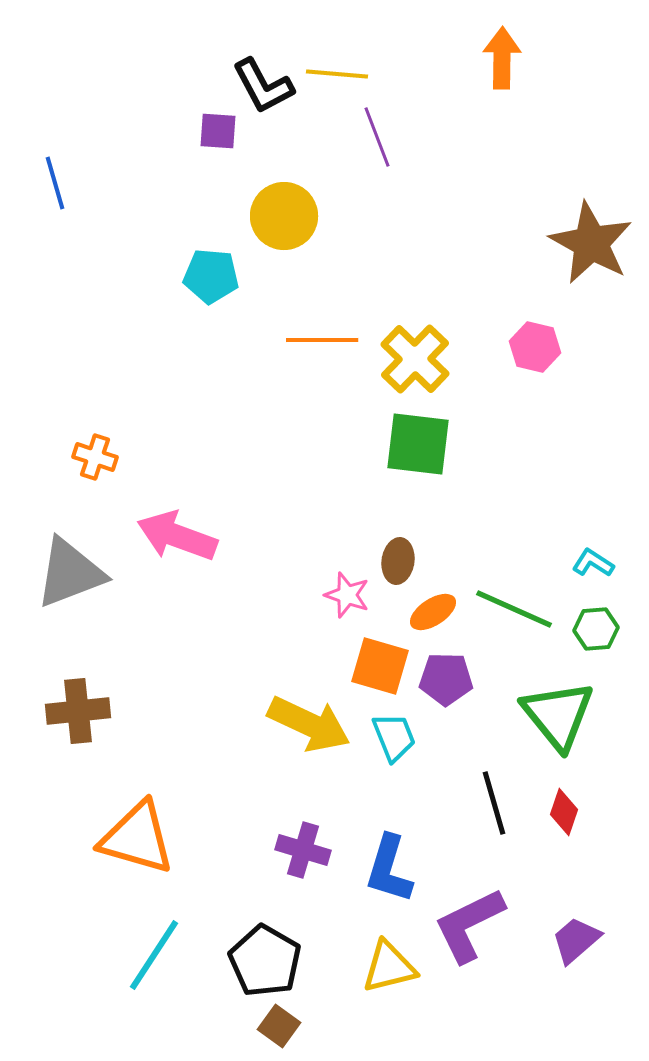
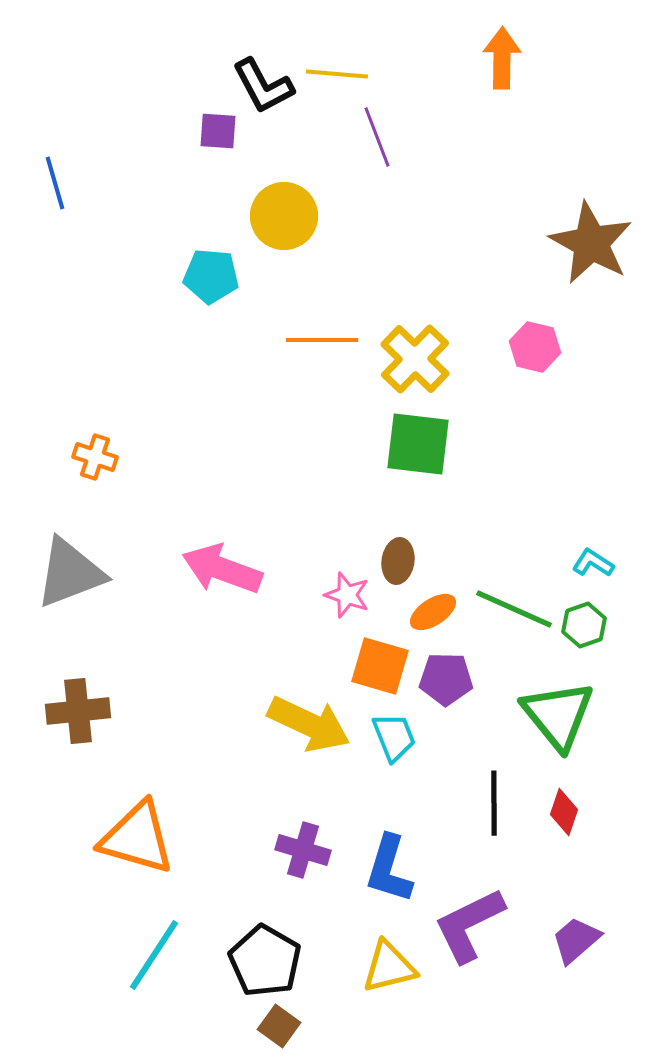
pink arrow: moved 45 px right, 33 px down
green hexagon: moved 12 px left, 4 px up; rotated 15 degrees counterclockwise
black line: rotated 16 degrees clockwise
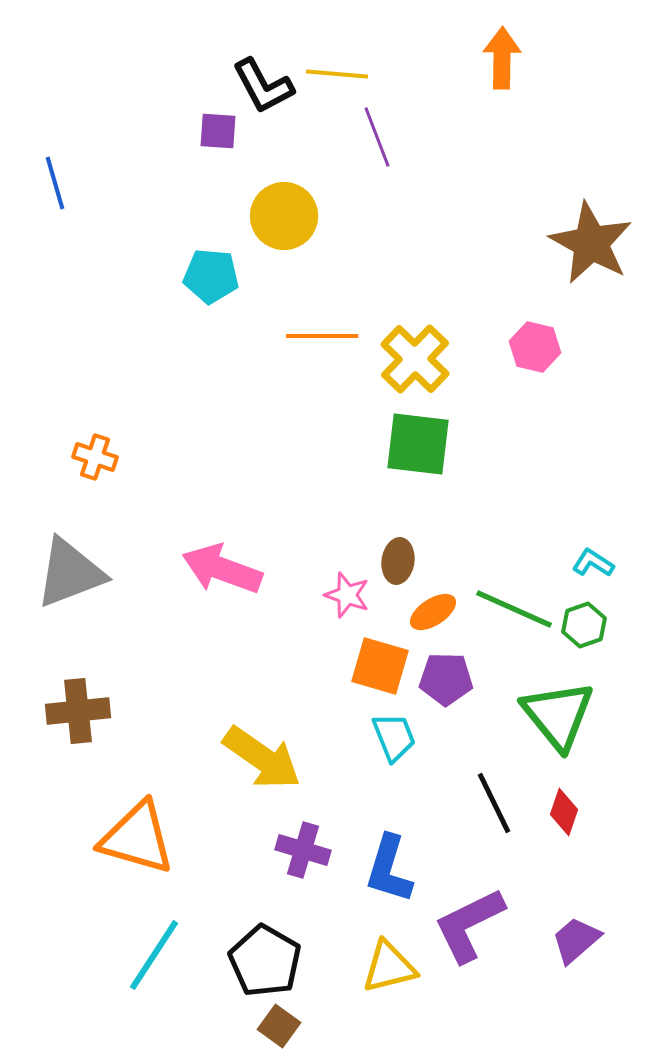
orange line: moved 4 px up
yellow arrow: moved 47 px left, 34 px down; rotated 10 degrees clockwise
black line: rotated 26 degrees counterclockwise
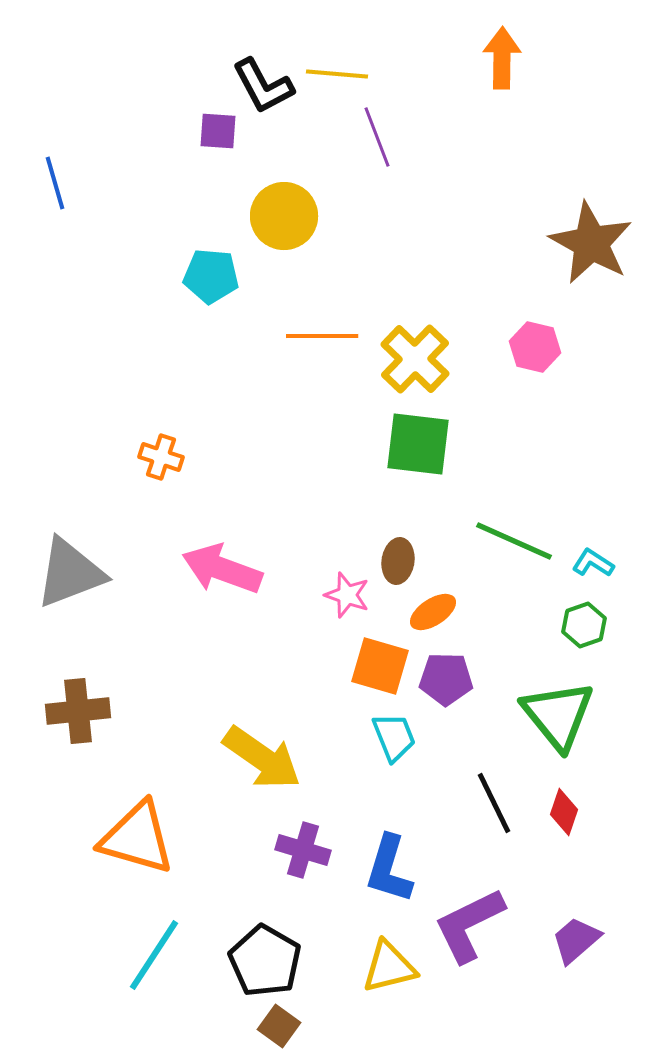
orange cross: moved 66 px right
green line: moved 68 px up
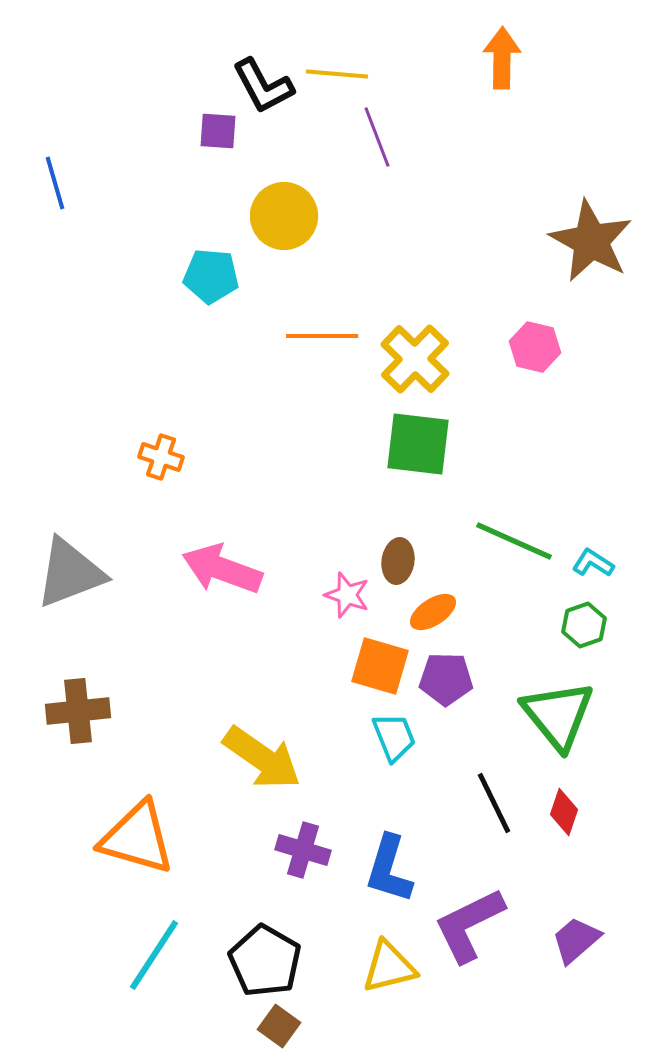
brown star: moved 2 px up
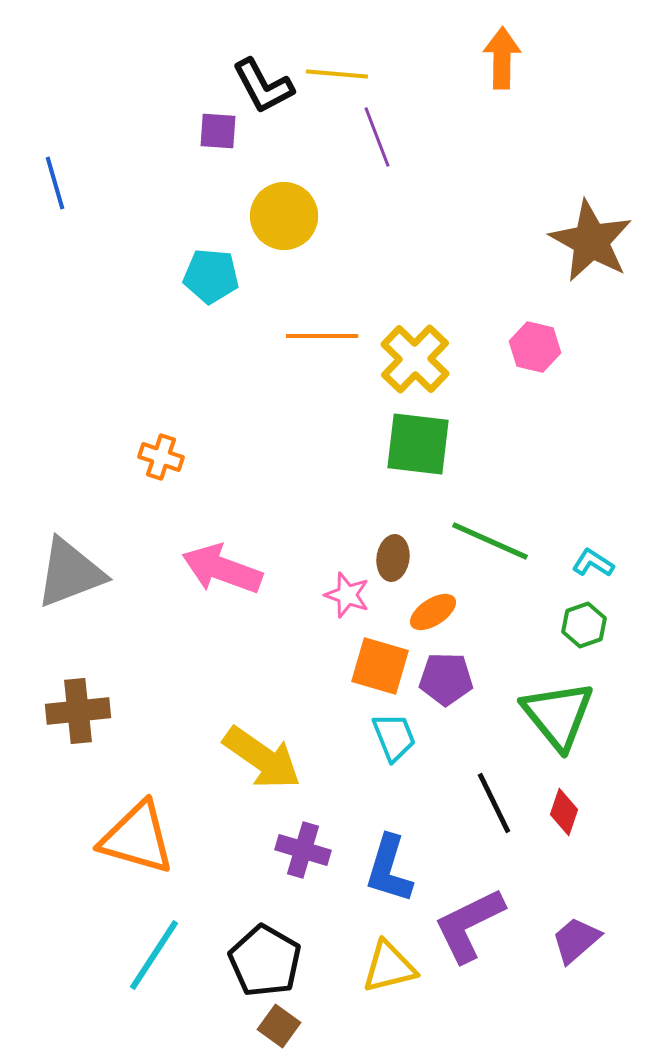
green line: moved 24 px left
brown ellipse: moved 5 px left, 3 px up
